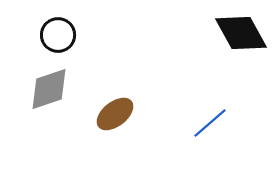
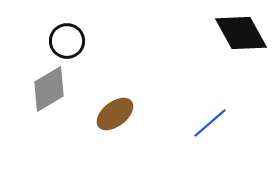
black circle: moved 9 px right, 6 px down
gray diamond: rotated 12 degrees counterclockwise
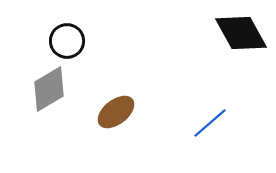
brown ellipse: moved 1 px right, 2 px up
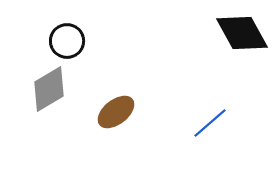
black diamond: moved 1 px right
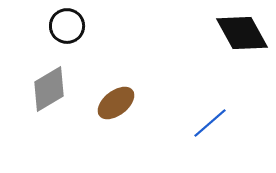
black circle: moved 15 px up
brown ellipse: moved 9 px up
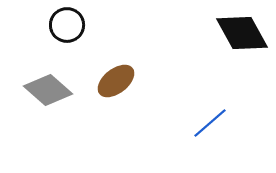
black circle: moved 1 px up
gray diamond: moved 1 px left, 1 px down; rotated 72 degrees clockwise
brown ellipse: moved 22 px up
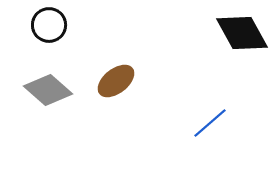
black circle: moved 18 px left
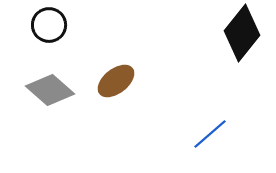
black diamond: rotated 68 degrees clockwise
gray diamond: moved 2 px right
blue line: moved 11 px down
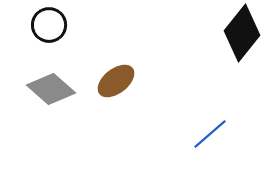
gray diamond: moved 1 px right, 1 px up
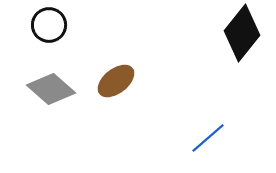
blue line: moved 2 px left, 4 px down
